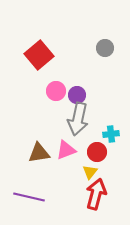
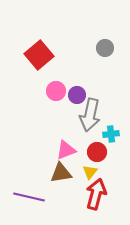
gray arrow: moved 12 px right, 4 px up
brown triangle: moved 22 px right, 20 px down
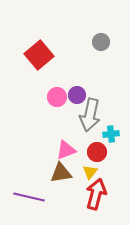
gray circle: moved 4 px left, 6 px up
pink circle: moved 1 px right, 6 px down
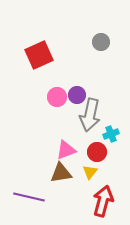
red square: rotated 16 degrees clockwise
cyan cross: rotated 14 degrees counterclockwise
red arrow: moved 7 px right, 7 px down
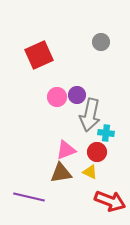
cyan cross: moved 5 px left, 1 px up; rotated 28 degrees clockwise
yellow triangle: rotated 42 degrees counterclockwise
red arrow: moved 7 px right; rotated 96 degrees clockwise
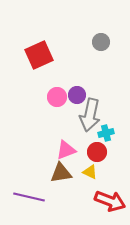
cyan cross: rotated 21 degrees counterclockwise
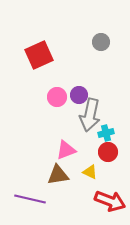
purple circle: moved 2 px right
red circle: moved 11 px right
brown triangle: moved 3 px left, 2 px down
purple line: moved 1 px right, 2 px down
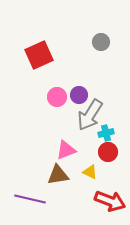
gray arrow: rotated 20 degrees clockwise
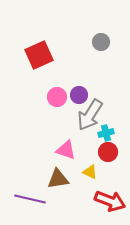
pink triangle: rotated 40 degrees clockwise
brown triangle: moved 4 px down
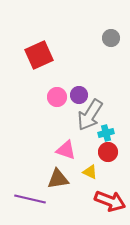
gray circle: moved 10 px right, 4 px up
